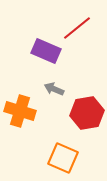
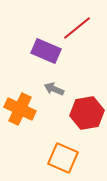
orange cross: moved 2 px up; rotated 8 degrees clockwise
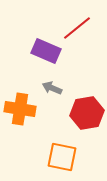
gray arrow: moved 2 px left, 1 px up
orange cross: rotated 16 degrees counterclockwise
orange square: moved 1 px left, 1 px up; rotated 12 degrees counterclockwise
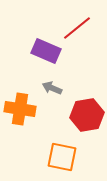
red hexagon: moved 2 px down
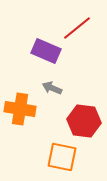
red hexagon: moved 3 px left, 6 px down; rotated 16 degrees clockwise
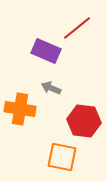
gray arrow: moved 1 px left
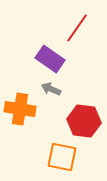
red line: rotated 16 degrees counterclockwise
purple rectangle: moved 4 px right, 8 px down; rotated 12 degrees clockwise
gray arrow: moved 1 px down
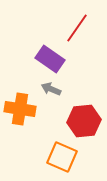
red hexagon: rotated 12 degrees counterclockwise
orange square: rotated 12 degrees clockwise
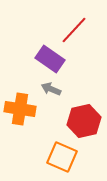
red line: moved 3 px left, 2 px down; rotated 8 degrees clockwise
red hexagon: rotated 8 degrees counterclockwise
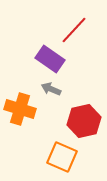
orange cross: rotated 8 degrees clockwise
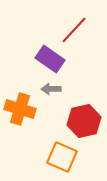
gray arrow: rotated 24 degrees counterclockwise
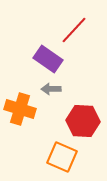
purple rectangle: moved 2 px left
red hexagon: moved 1 px left; rotated 16 degrees clockwise
